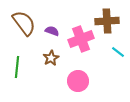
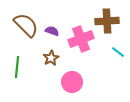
brown semicircle: moved 2 px right, 2 px down; rotated 8 degrees counterclockwise
pink circle: moved 6 px left, 1 px down
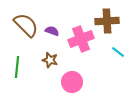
brown star: moved 1 px left, 2 px down; rotated 28 degrees counterclockwise
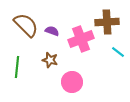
brown cross: moved 1 px down
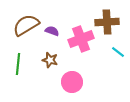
brown semicircle: rotated 76 degrees counterclockwise
green line: moved 1 px right, 3 px up
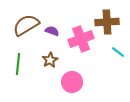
brown star: rotated 28 degrees clockwise
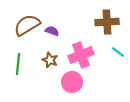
brown semicircle: moved 1 px right
pink cross: moved 16 px down
brown star: rotated 21 degrees counterclockwise
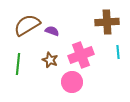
cyan line: rotated 48 degrees clockwise
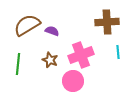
pink circle: moved 1 px right, 1 px up
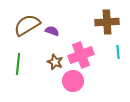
brown star: moved 5 px right, 2 px down
